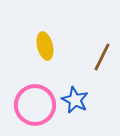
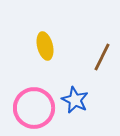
pink circle: moved 1 px left, 3 px down
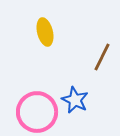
yellow ellipse: moved 14 px up
pink circle: moved 3 px right, 4 px down
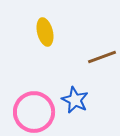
brown line: rotated 44 degrees clockwise
pink circle: moved 3 px left
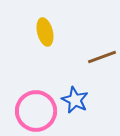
pink circle: moved 2 px right, 1 px up
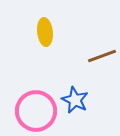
yellow ellipse: rotated 8 degrees clockwise
brown line: moved 1 px up
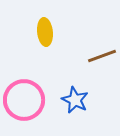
pink circle: moved 12 px left, 11 px up
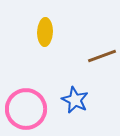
yellow ellipse: rotated 8 degrees clockwise
pink circle: moved 2 px right, 9 px down
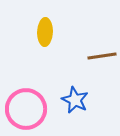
brown line: rotated 12 degrees clockwise
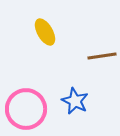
yellow ellipse: rotated 32 degrees counterclockwise
blue star: moved 1 px down
